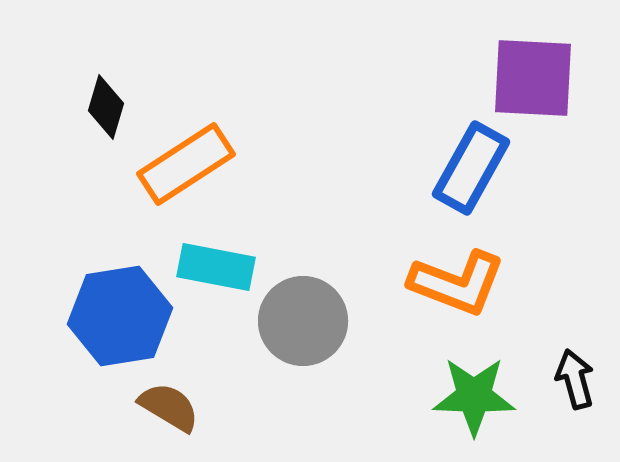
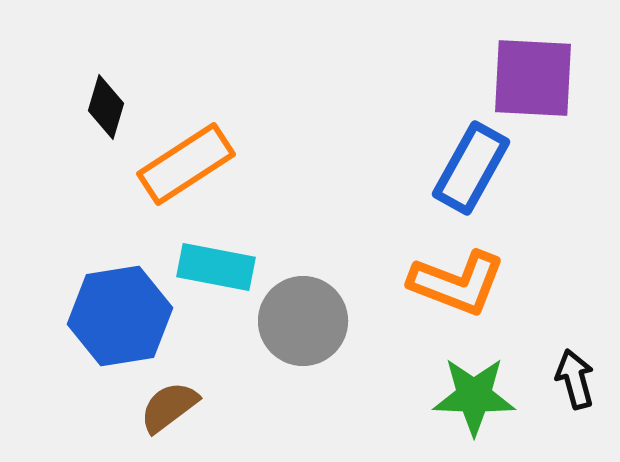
brown semicircle: rotated 68 degrees counterclockwise
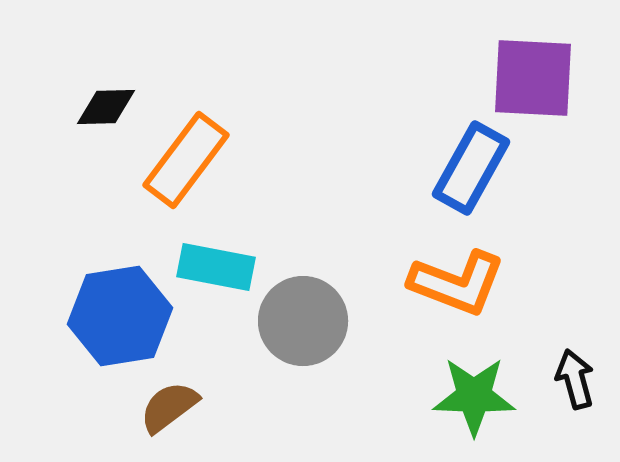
black diamond: rotated 72 degrees clockwise
orange rectangle: moved 4 px up; rotated 20 degrees counterclockwise
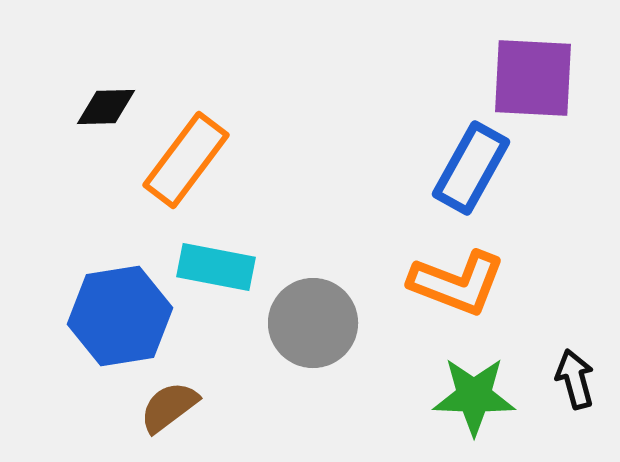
gray circle: moved 10 px right, 2 px down
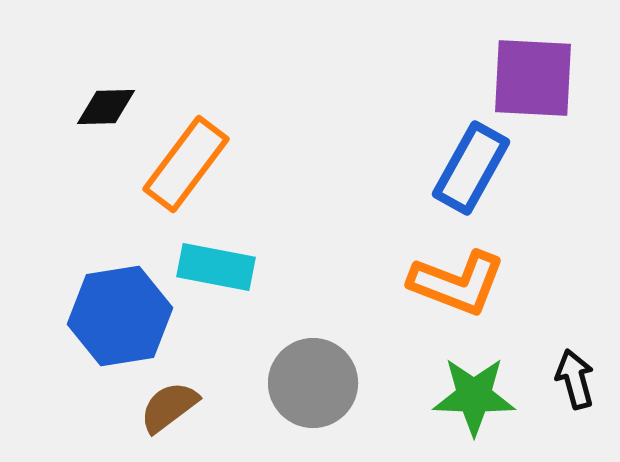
orange rectangle: moved 4 px down
gray circle: moved 60 px down
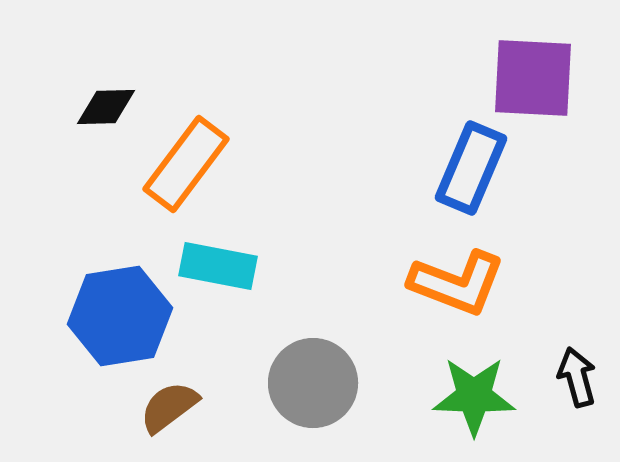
blue rectangle: rotated 6 degrees counterclockwise
cyan rectangle: moved 2 px right, 1 px up
black arrow: moved 2 px right, 2 px up
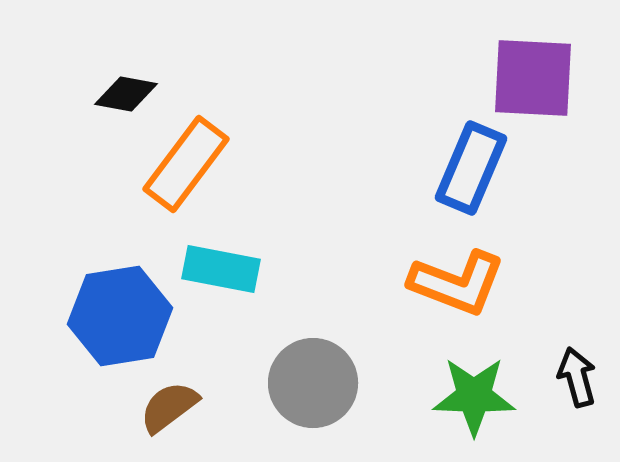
black diamond: moved 20 px right, 13 px up; rotated 12 degrees clockwise
cyan rectangle: moved 3 px right, 3 px down
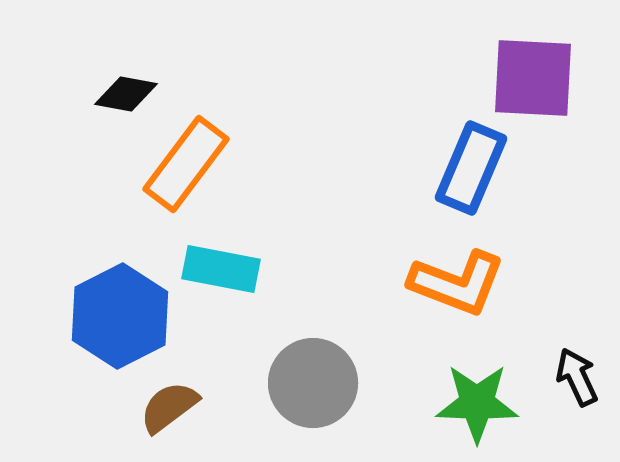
blue hexagon: rotated 18 degrees counterclockwise
black arrow: rotated 10 degrees counterclockwise
green star: moved 3 px right, 7 px down
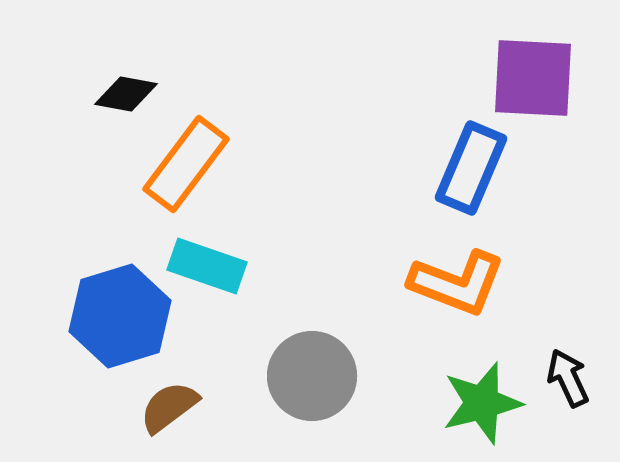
cyan rectangle: moved 14 px left, 3 px up; rotated 8 degrees clockwise
blue hexagon: rotated 10 degrees clockwise
black arrow: moved 9 px left, 1 px down
gray circle: moved 1 px left, 7 px up
green star: moved 5 px right; rotated 16 degrees counterclockwise
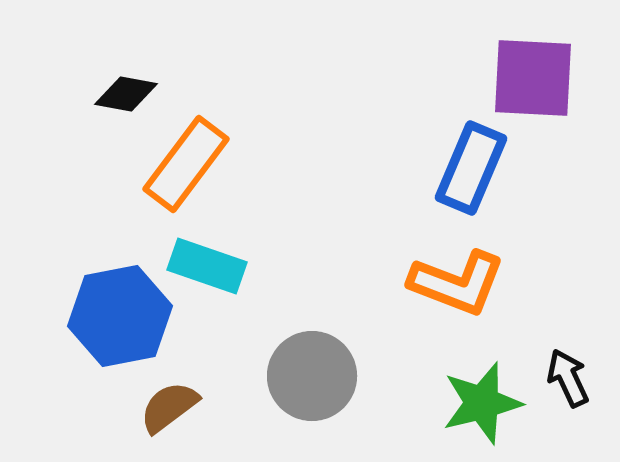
blue hexagon: rotated 6 degrees clockwise
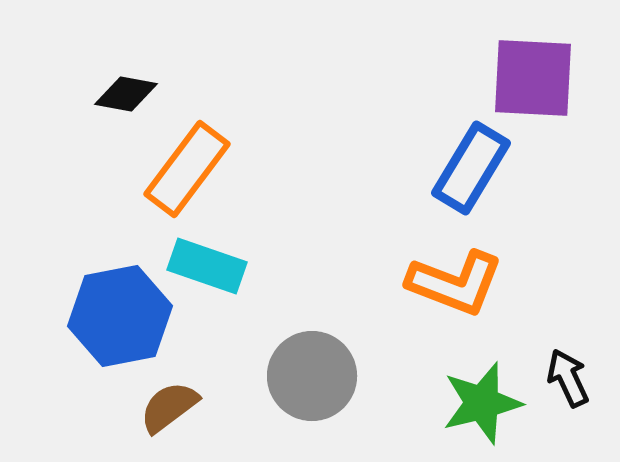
orange rectangle: moved 1 px right, 5 px down
blue rectangle: rotated 8 degrees clockwise
orange L-shape: moved 2 px left
